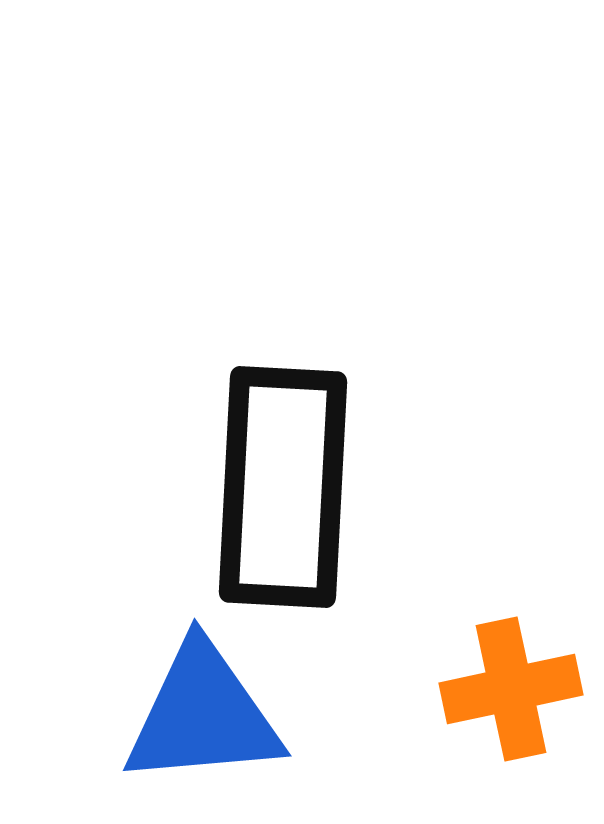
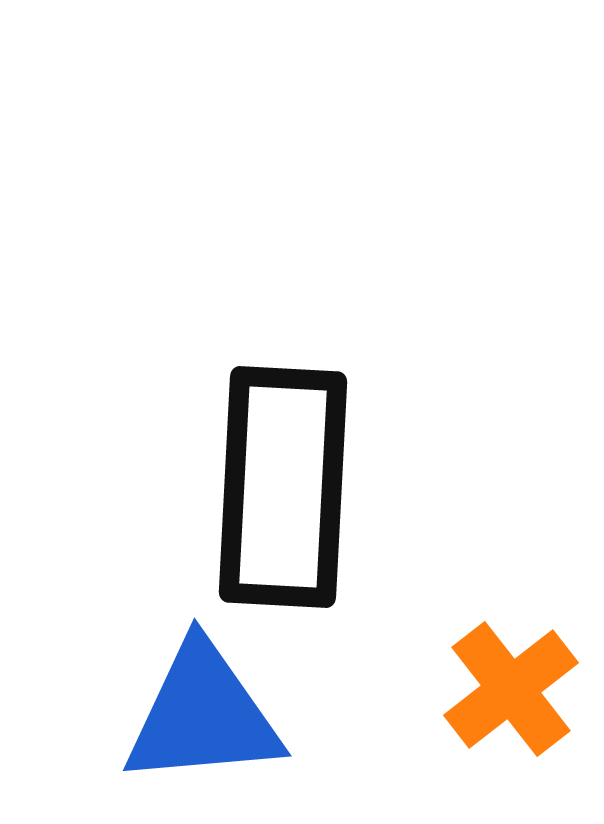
orange cross: rotated 26 degrees counterclockwise
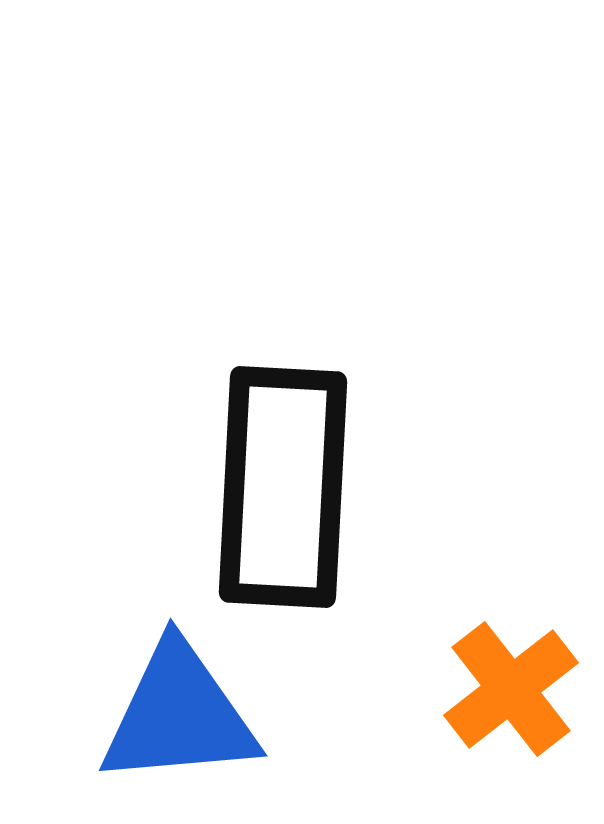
blue triangle: moved 24 px left
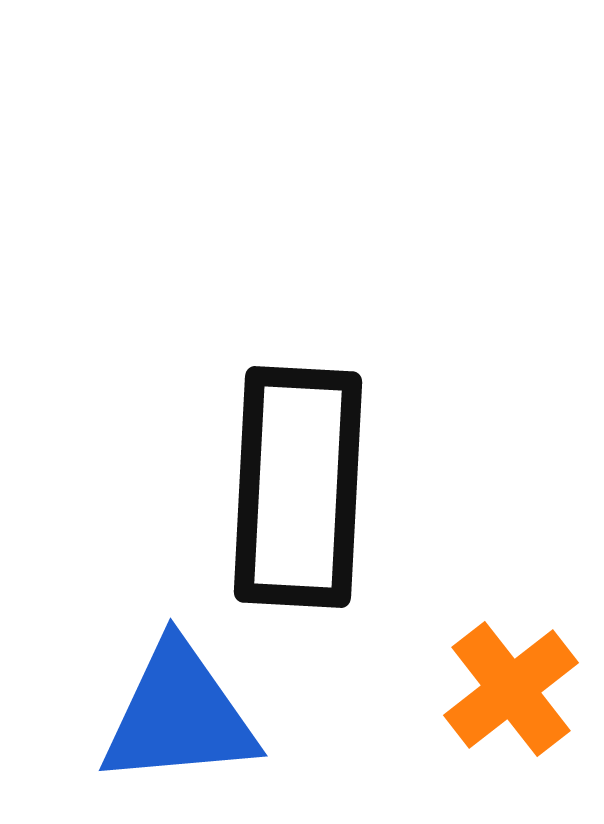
black rectangle: moved 15 px right
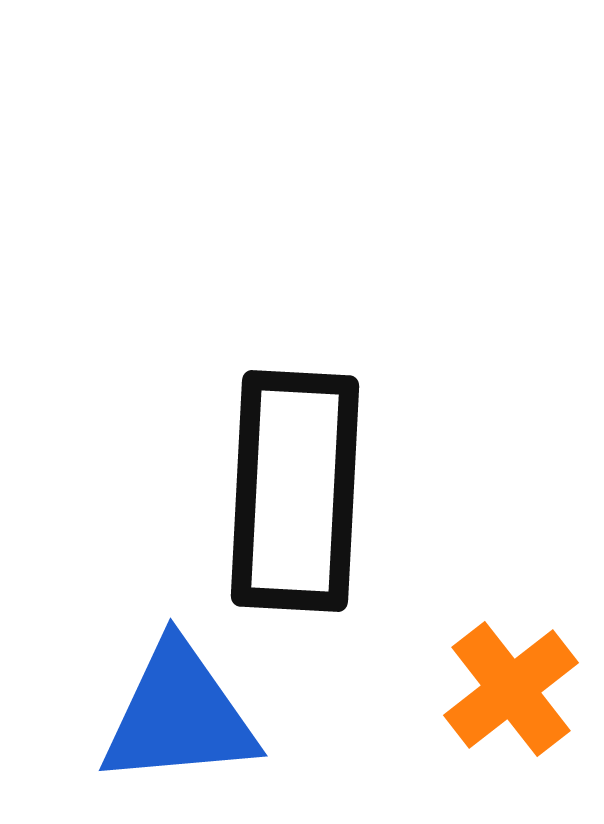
black rectangle: moved 3 px left, 4 px down
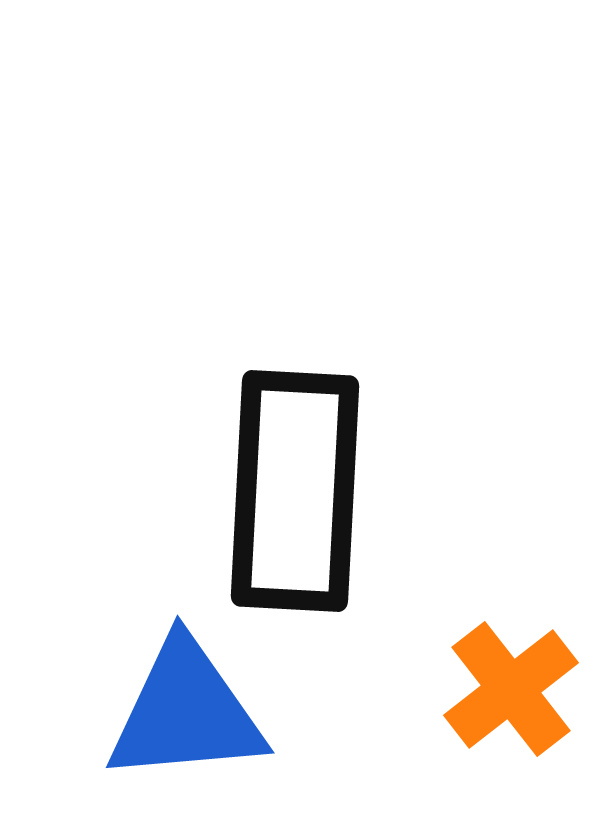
blue triangle: moved 7 px right, 3 px up
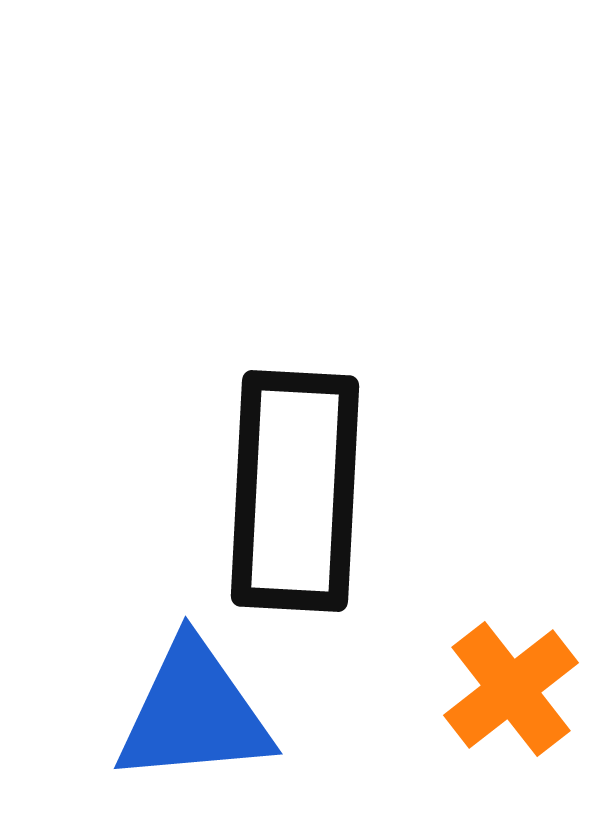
blue triangle: moved 8 px right, 1 px down
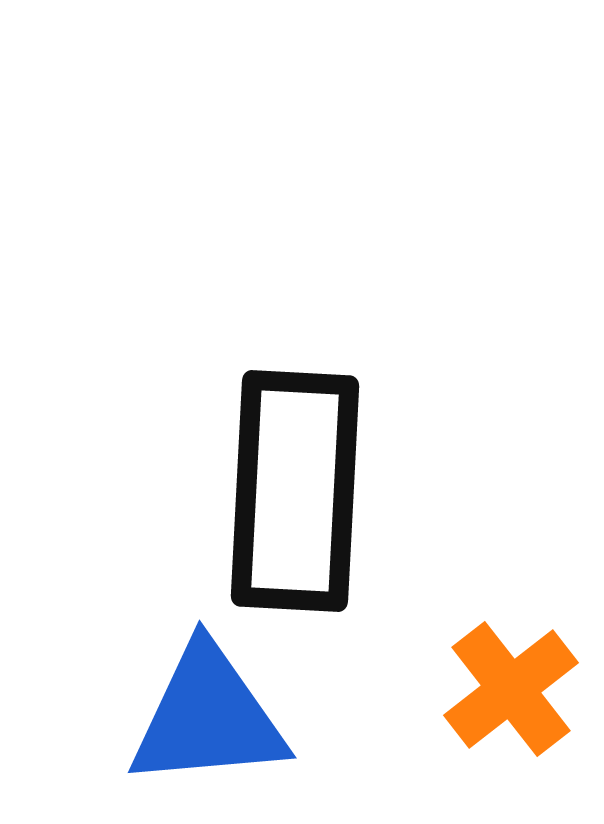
blue triangle: moved 14 px right, 4 px down
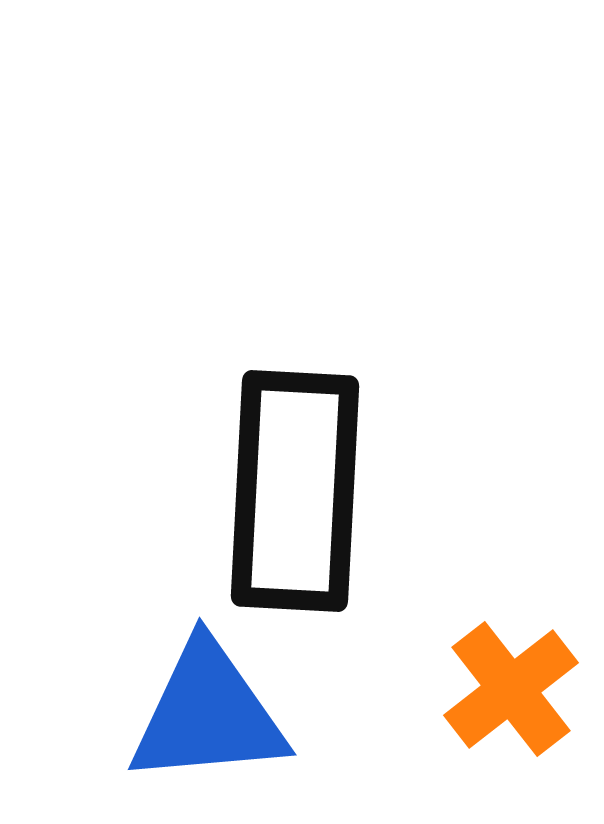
blue triangle: moved 3 px up
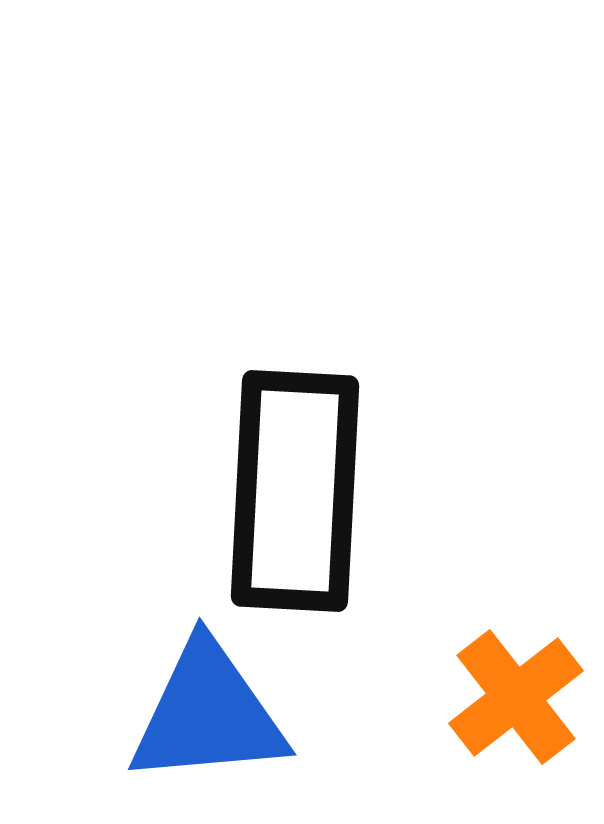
orange cross: moved 5 px right, 8 px down
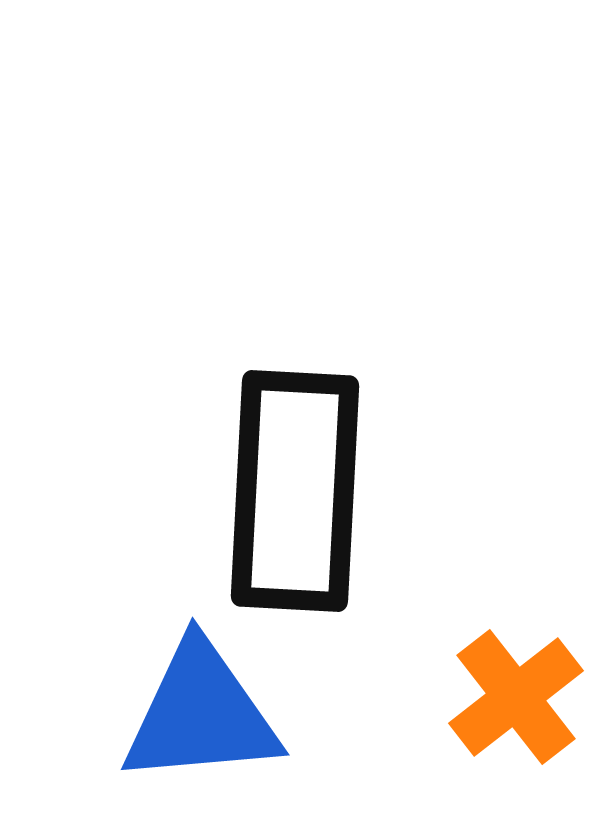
blue triangle: moved 7 px left
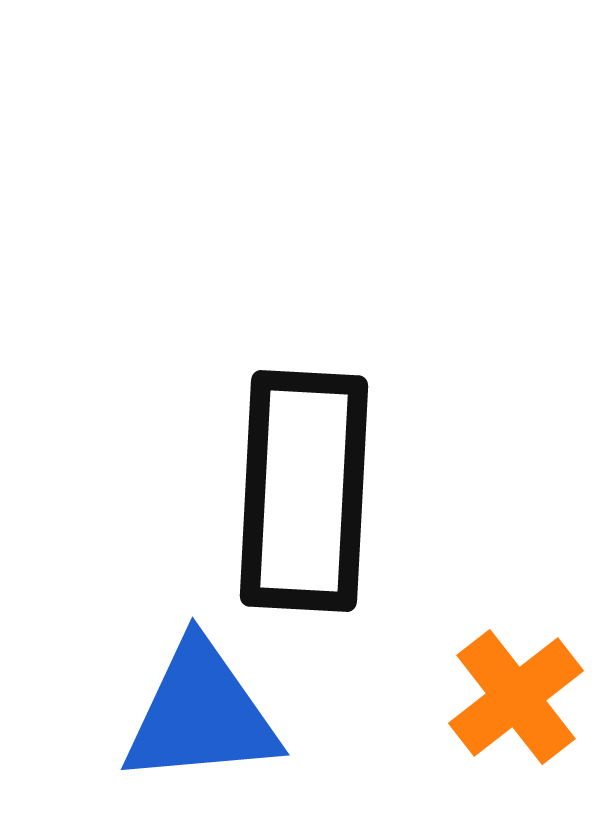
black rectangle: moved 9 px right
